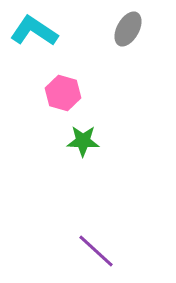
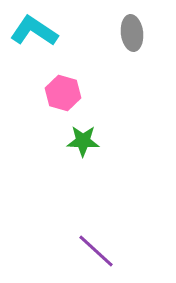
gray ellipse: moved 4 px right, 4 px down; rotated 36 degrees counterclockwise
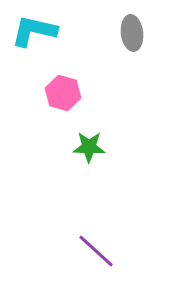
cyan L-shape: rotated 21 degrees counterclockwise
green star: moved 6 px right, 6 px down
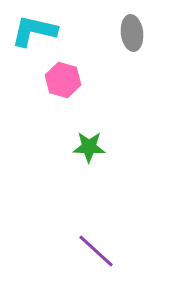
pink hexagon: moved 13 px up
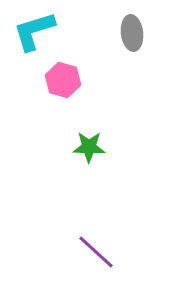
cyan L-shape: rotated 30 degrees counterclockwise
purple line: moved 1 px down
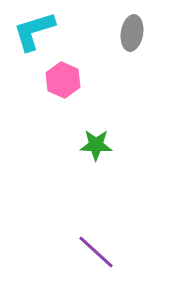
gray ellipse: rotated 16 degrees clockwise
pink hexagon: rotated 8 degrees clockwise
green star: moved 7 px right, 2 px up
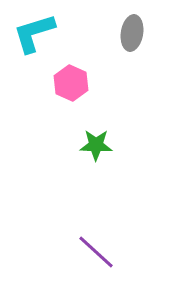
cyan L-shape: moved 2 px down
pink hexagon: moved 8 px right, 3 px down
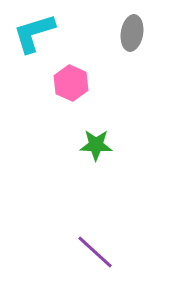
purple line: moved 1 px left
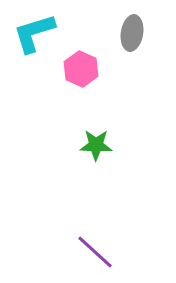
pink hexagon: moved 10 px right, 14 px up
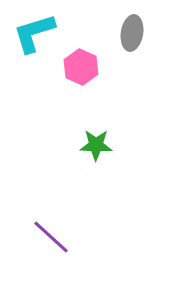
pink hexagon: moved 2 px up
purple line: moved 44 px left, 15 px up
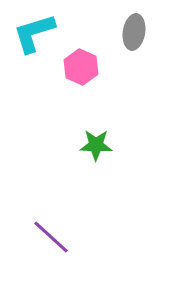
gray ellipse: moved 2 px right, 1 px up
